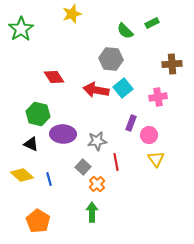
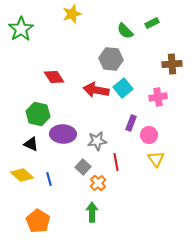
orange cross: moved 1 px right, 1 px up
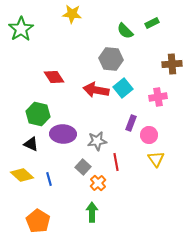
yellow star: rotated 24 degrees clockwise
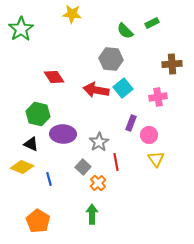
gray star: moved 2 px right, 1 px down; rotated 24 degrees counterclockwise
yellow diamond: moved 8 px up; rotated 20 degrees counterclockwise
green arrow: moved 2 px down
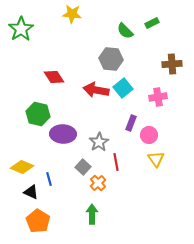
black triangle: moved 48 px down
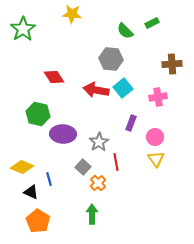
green star: moved 2 px right
pink circle: moved 6 px right, 2 px down
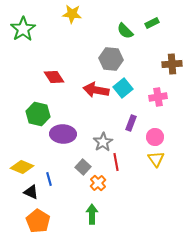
gray star: moved 4 px right
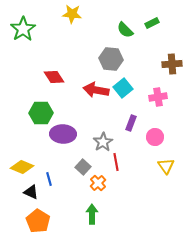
green semicircle: moved 1 px up
green hexagon: moved 3 px right, 1 px up; rotated 15 degrees counterclockwise
yellow triangle: moved 10 px right, 7 px down
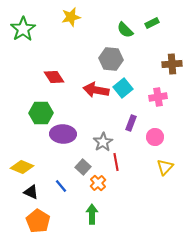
yellow star: moved 1 px left, 3 px down; rotated 18 degrees counterclockwise
yellow triangle: moved 1 px left, 1 px down; rotated 18 degrees clockwise
blue line: moved 12 px right, 7 px down; rotated 24 degrees counterclockwise
